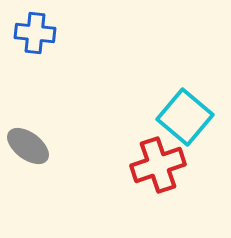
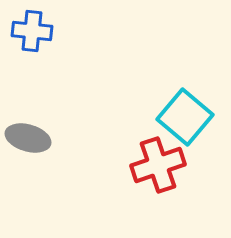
blue cross: moved 3 px left, 2 px up
gray ellipse: moved 8 px up; rotated 21 degrees counterclockwise
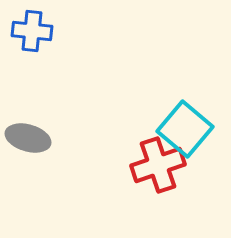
cyan square: moved 12 px down
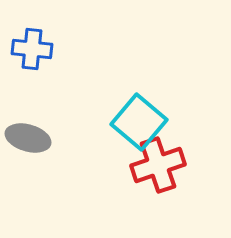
blue cross: moved 18 px down
cyan square: moved 46 px left, 7 px up
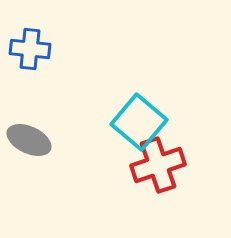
blue cross: moved 2 px left
gray ellipse: moved 1 px right, 2 px down; rotated 9 degrees clockwise
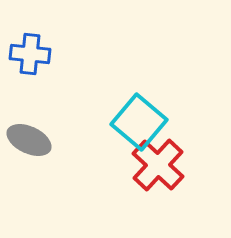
blue cross: moved 5 px down
red cross: rotated 28 degrees counterclockwise
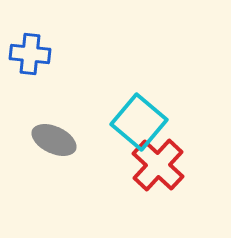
gray ellipse: moved 25 px right
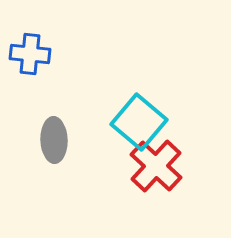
gray ellipse: rotated 63 degrees clockwise
red cross: moved 2 px left, 1 px down
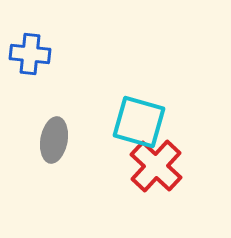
cyan square: rotated 24 degrees counterclockwise
gray ellipse: rotated 12 degrees clockwise
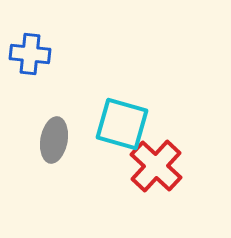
cyan square: moved 17 px left, 2 px down
